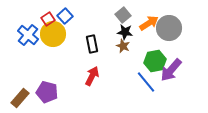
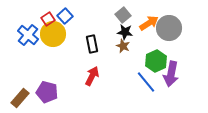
green hexagon: moved 1 px right; rotated 15 degrees counterclockwise
purple arrow: moved 4 px down; rotated 30 degrees counterclockwise
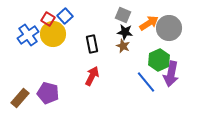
gray square: rotated 28 degrees counterclockwise
red square: rotated 24 degrees counterclockwise
blue cross: rotated 15 degrees clockwise
green hexagon: moved 3 px right, 1 px up
purple pentagon: moved 1 px right, 1 px down
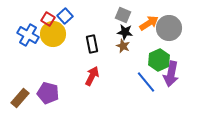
blue cross: rotated 25 degrees counterclockwise
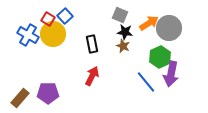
gray square: moved 3 px left
green hexagon: moved 1 px right, 3 px up
purple pentagon: rotated 15 degrees counterclockwise
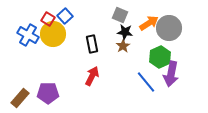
brown star: rotated 16 degrees clockwise
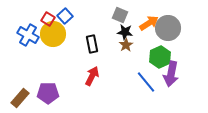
gray circle: moved 1 px left
brown star: moved 3 px right, 1 px up
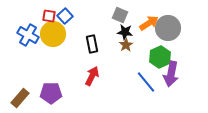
red square: moved 1 px right, 3 px up; rotated 24 degrees counterclockwise
purple pentagon: moved 3 px right
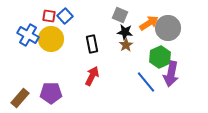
yellow circle: moved 2 px left, 5 px down
